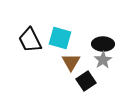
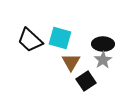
black trapezoid: rotated 20 degrees counterclockwise
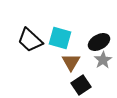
black ellipse: moved 4 px left, 2 px up; rotated 30 degrees counterclockwise
black square: moved 5 px left, 4 px down
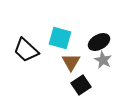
black trapezoid: moved 4 px left, 10 px down
gray star: rotated 12 degrees counterclockwise
